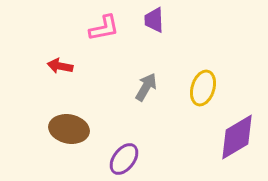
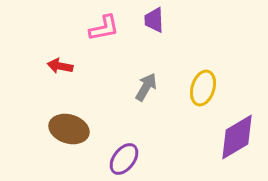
brown ellipse: rotated 6 degrees clockwise
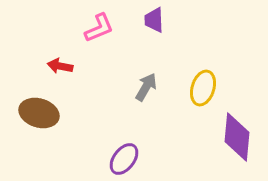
pink L-shape: moved 5 px left; rotated 12 degrees counterclockwise
brown ellipse: moved 30 px left, 16 px up
purple diamond: rotated 54 degrees counterclockwise
